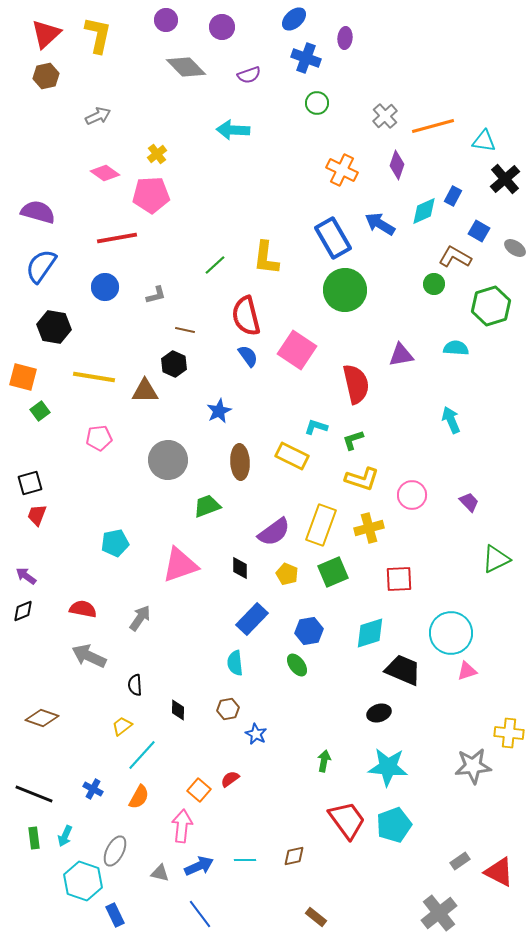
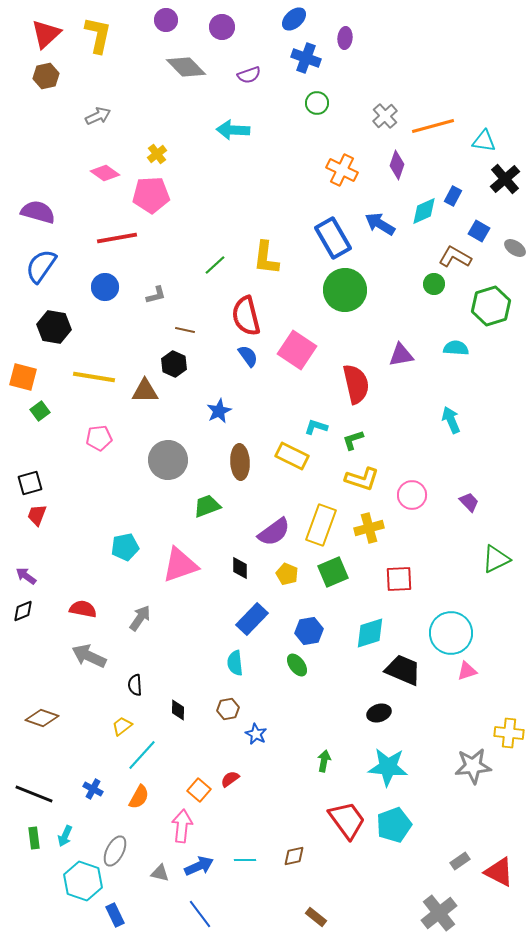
cyan pentagon at (115, 543): moved 10 px right, 4 px down
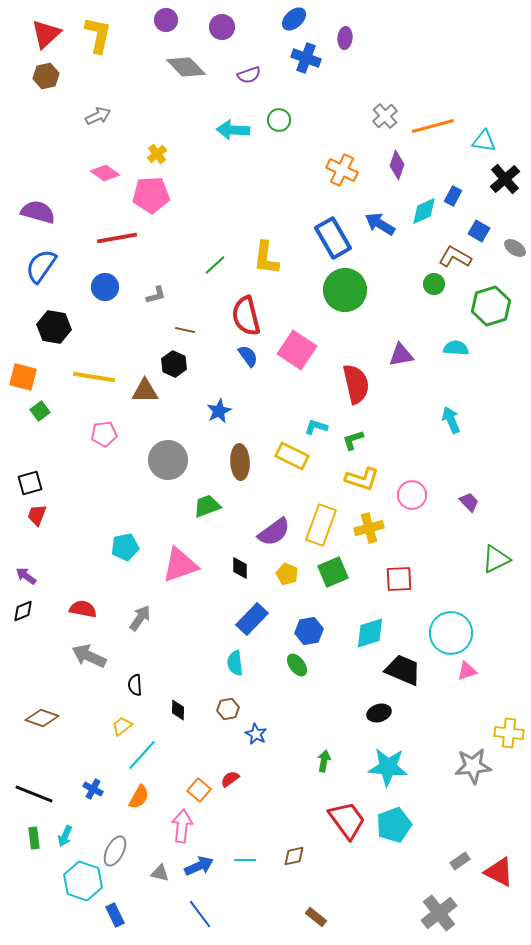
green circle at (317, 103): moved 38 px left, 17 px down
pink pentagon at (99, 438): moved 5 px right, 4 px up
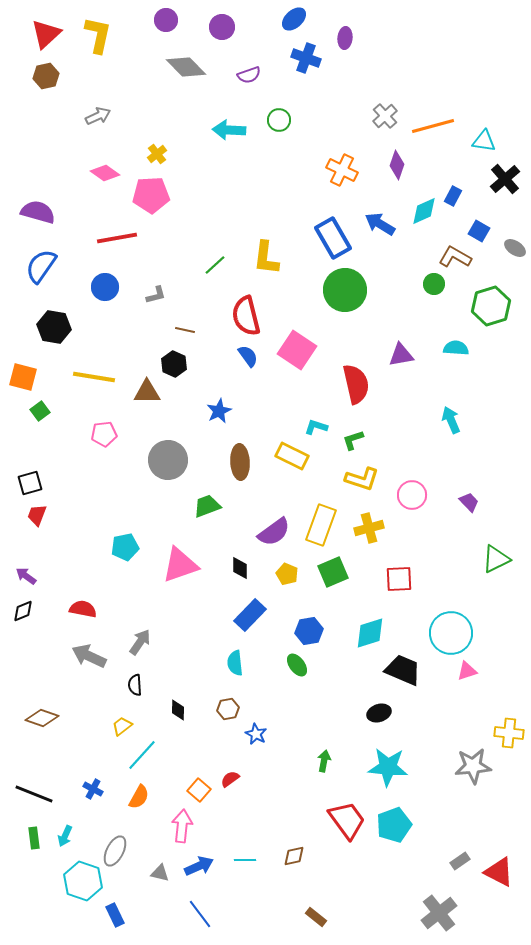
cyan arrow at (233, 130): moved 4 px left
brown triangle at (145, 391): moved 2 px right, 1 px down
gray arrow at (140, 618): moved 24 px down
blue rectangle at (252, 619): moved 2 px left, 4 px up
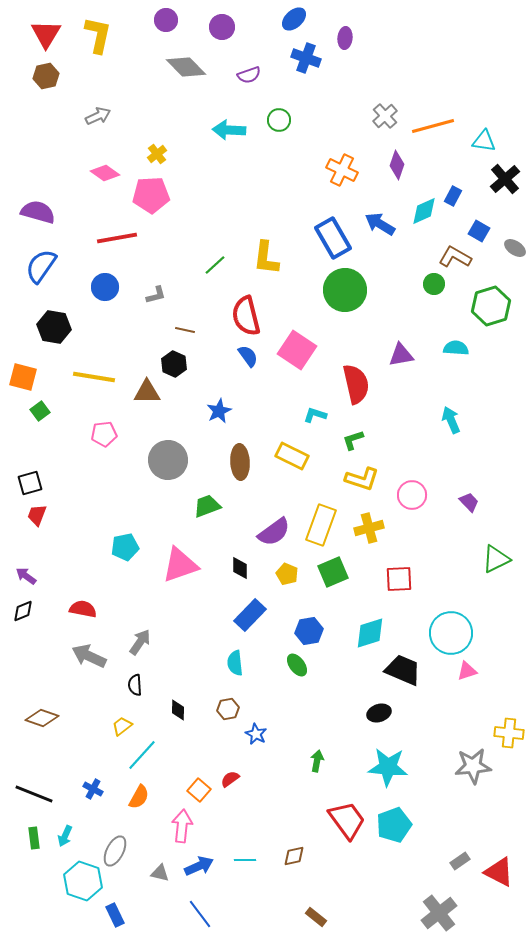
red triangle at (46, 34): rotated 16 degrees counterclockwise
cyan L-shape at (316, 427): moved 1 px left, 12 px up
green arrow at (324, 761): moved 7 px left
